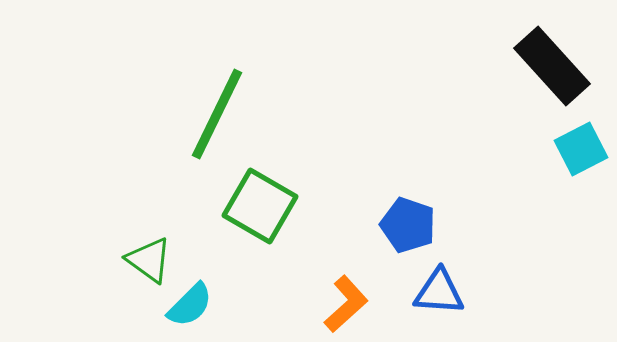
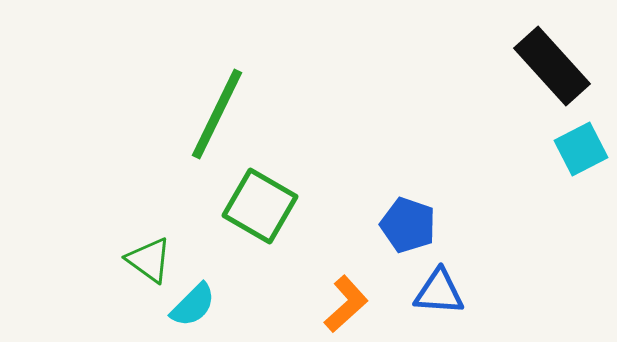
cyan semicircle: moved 3 px right
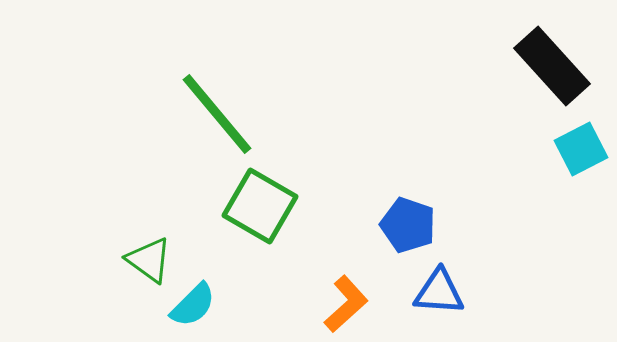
green line: rotated 66 degrees counterclockwise
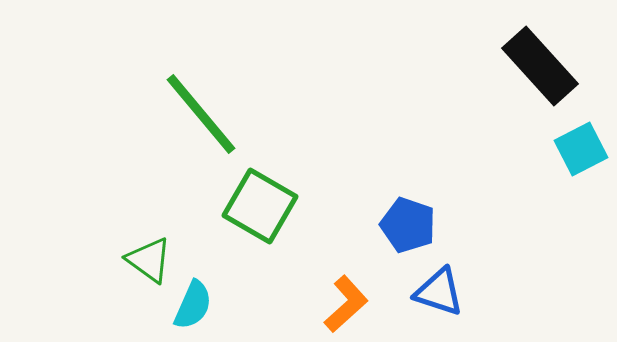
black rectangle: moved 12 px left
green line: moved 16 px left
blue triangle: rotated 14 degrees clockwise
cyan semicircle: rotated 21 degrees counterclockwise
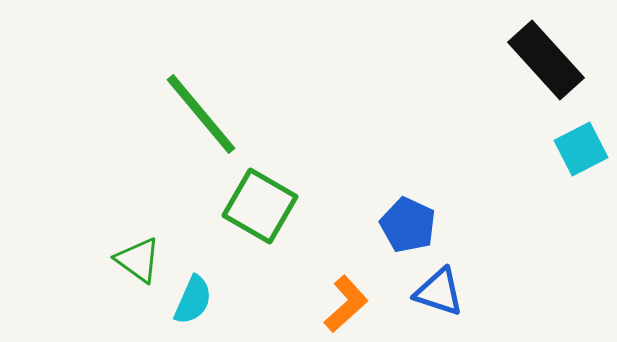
black rectangle: moved 6 px right, 6 px up
blue pentagon: rotated 6 degrees clockwise
green triangle: moved 11 px left
cyan semicircle: moved 5 px up
